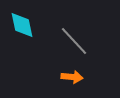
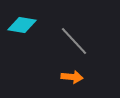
cyan diamond: rotated 68 degrees counterclockwise
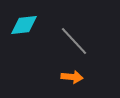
cyan diamond: moved 2 px right; rotated 16 degrees counterclockwise
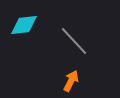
orange arrow: moved 1 px left, 4 px down; rotated 70 degrees counterclockwise
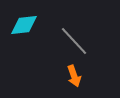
orange arrow: moved 3 px right, 5 px up; rotated 135 degrees clockwise
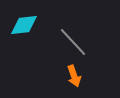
gray line: moved 1 px left, 1 px down
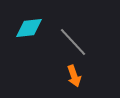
cyan diamond: moved 5 px right, 3 px down
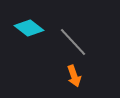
cyan diamond: rotated 44 degrees clockwise
